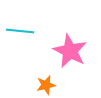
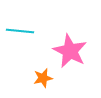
orange star: moved 3 px left, 7 px up
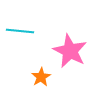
orange star: moved 2 px left, 1 px up; rotated 18 degrees counterclockwise
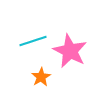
cyan line: moved 13 px right, 10 px down; rotated 24 degrees counterclockwise
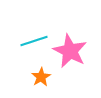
cyan line: moved 1 px right
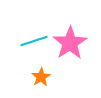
pink star: moved 8 px up; rotated 12 degrees clockwise
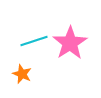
orange star: moved 19 px left, 3 px up; rotated 18 degrees counterclockwise
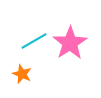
cyan line: rotated 12 degrees counterclockwise
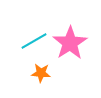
orange star: moved 19 px right, 1 px up; rotated 18 degrees counterclockwise
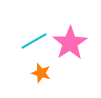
orange star: rotated 12 degrees clockwise
